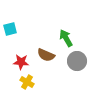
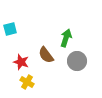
green arrow: rotated 48 degrees clockwise
brown semicircle: rotated 30 degrees clockwise
red star: rotated 14 degrees clockwise
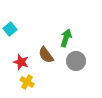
cyan square: rotated 24 degrees counterclockwise
gray circle: moved 1 px left
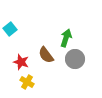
gray circle: moved 1 px left, 2 px up
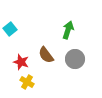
green arrow: moved 2 px right, 8 px up
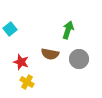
brown semicircle: moved 4 px right, 1 px up; rotated 42 degrees counterclockwise
gray circle: moved 4 px right
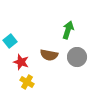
cyan square: moved 12 px down
brown semicircle: moved 1 px left, 1 px down
gray circle: moved 2 px left, 2 px up
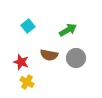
green arrow: rotated 42 degrees clockwise
cyan square: moved 18 px right, 15 px up
gray circle: moved 1 px left, 1 px down
